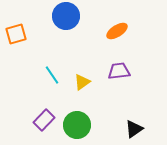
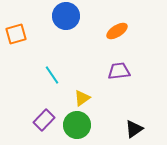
yellow triangle: moved 16 px down
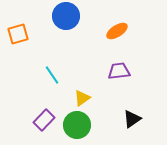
orange square: moved 2 px right
black triangle: moved 2 px left, 10 px up
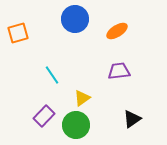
blue circle: moved 9 px right, 3 px down
orange square: moved 1 px up
purple rectangle: moved 4 px up
green circle: moved 1 px left
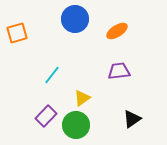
orange square: moved 1 px left
cyan line: rotated 72 degrees clockwise
purple rectangle: moved 2 px right
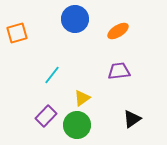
orange ellipse: moved 1 px right
green circle: moved 1 px right
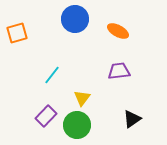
orange ellipse: rotated 60 degrees clockwise
yellow triangle: rotated 18 degrees counterclockwise
